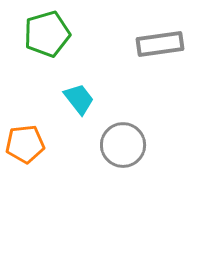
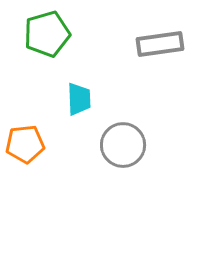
cyan trapezoid: rotated 36 degrees clockwise
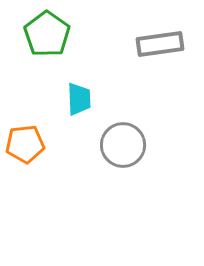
green pentagon: rotated 21 degrees counterclockwise
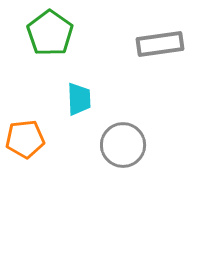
green pentagon: moved 3 px right, 1 px up
orange pentagon: moved 5 px up
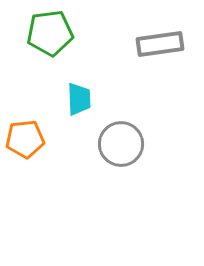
green pentagon: rotated 30 degrees clockwise
gray circle: moved 2 px left, 1 px up
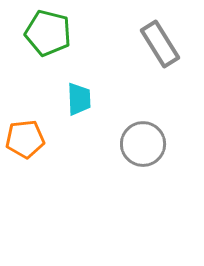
green pentagon: moved 2 px left; rotated 21 degrees clockwise
gray rectangle: rotated 66 degrees clockwise
gray circle: moved 22 px right
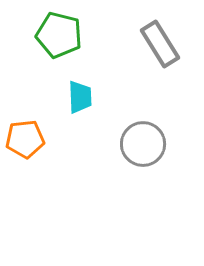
green pentagon: moved 11 px right, 2 px down
cyan trapezoid: moved 1 px right, 2 px up
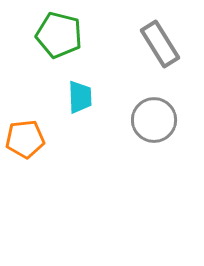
gray circle: moved 11 px right, 24 px up
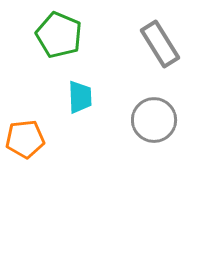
green pentagon: rotated 9 degrees clockwise
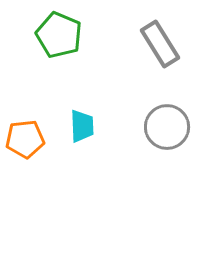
cyan trapezoid: moved 2 px right, 29 px down
gray circle: moved 13 px right, 7 px down
